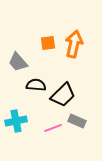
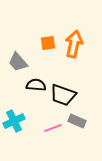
black trapezoid: rotated 64 degrees clockwise
cyan cross: moved 2 px left; rotated 15 degrees counterclockwise
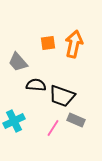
black trapezoid: moved 1 px left, 1 px down
gray rectangle: moved 1 px left, 1 px up
pink line: rotated 36 degrees counterclockwise
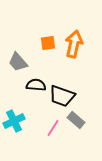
gray rectangle: rotated 18 degrees clockwise
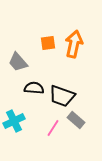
black semicircle: moved 2 px left, 3 px down
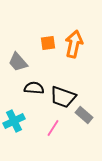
black trapezoid: moved 1 px right, 1 px down
gray rectangle: moved 8 px right, 5 px up
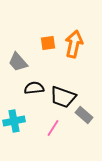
black semicircle: rotated 12 degrees counterclockwise
cyan cross: rotated 15 degrees clockwise
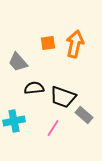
orange arrow: moved 1 px right
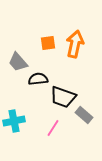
black semicircle: moved 4 px right, 9 px up
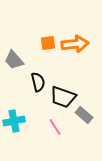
orange arrow: rotated 72 degrees clockwise
gray trapezoid: moved 4 px left, 2 px up
black semicircle: moved 3 px down; rotated 84 degrees clockwise
pink line: moved 2 px right, 1 px up; rotated 66 degrees counterclockwise
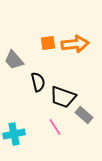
cyan cross: moved 13 px down
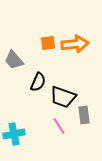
black semicircle: rotated 36 degrees clockwise
gray rectangle: rotated 42 degrees clockwise
pink line: moved 4 px right, 1 px up
